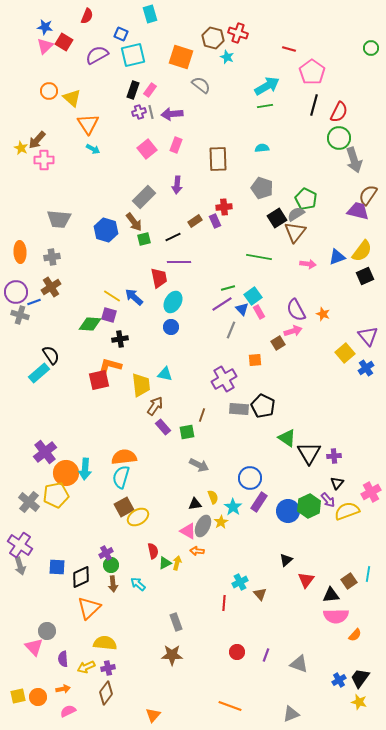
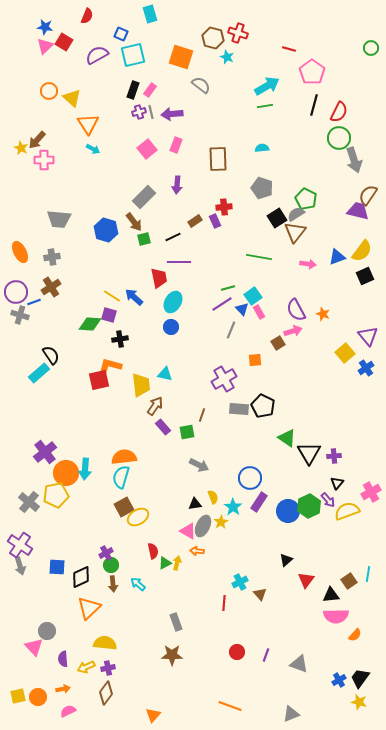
orange ellipse at (20, 252): rotated 25 degrees counterclockwise
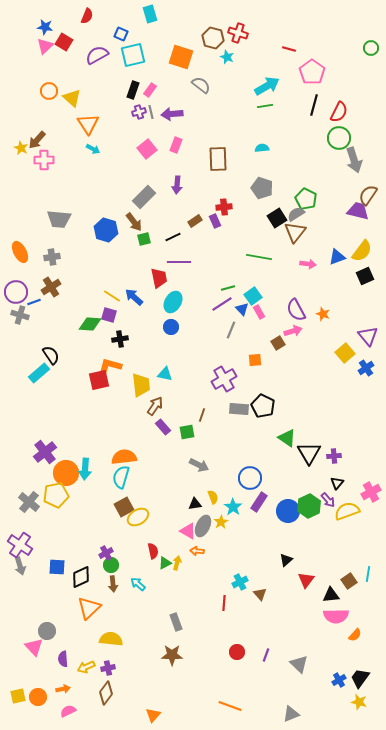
yellow semicircle at (105, 643): moved 6 px right, 4 px up
gray triangle at (299, 664): rotated 24 degrees clockwise
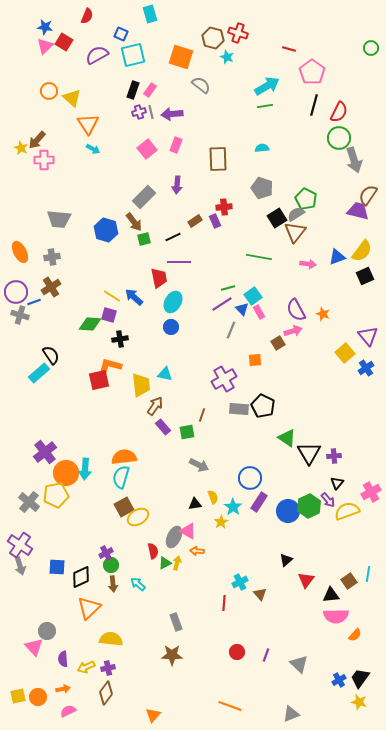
gray ellipse at (203, 526): moved 29 px left, 11 px down
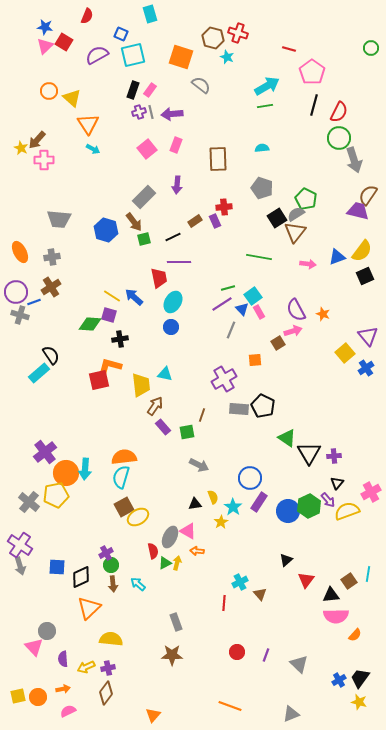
gray ellipse at (174, 537): moved 4 px left
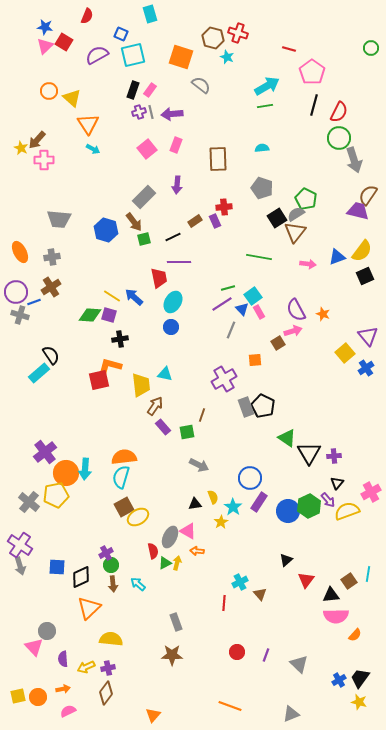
green diamond at (90, 324): moved 9 px up
gray rectangle at (239, 409): moved 7 px right, 2 px up; rotated 66 degrees clockwise
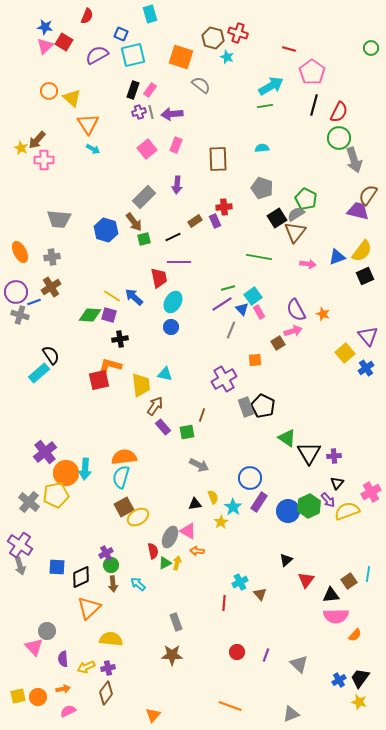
cyan arrow at (267, 86): moved 4 px right
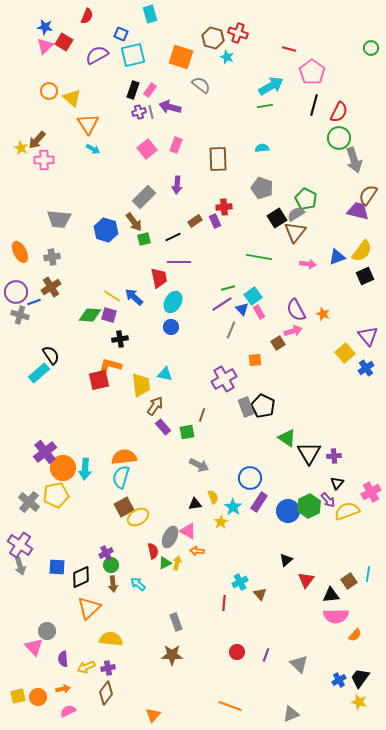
purple arrow at (172, 114): moved 2 px left, 7 px up; rotated 20 degrees clockwise
orange circle at (66, 473): moved 3 px left, 5 px up
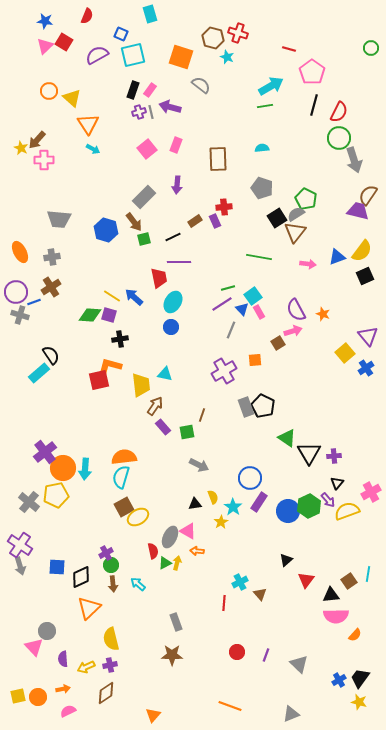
blue star at (45, 27): moved 6 px up
purple cross at (224, 379): moved 8 px up
yellow semicircle at (111, 639): rotated 110 degrees counterclockwise
purple cross at (108, 668): moved 2 px right, 3 px up
brown diamond at (106, 693): rotated 20 degrees clockwise
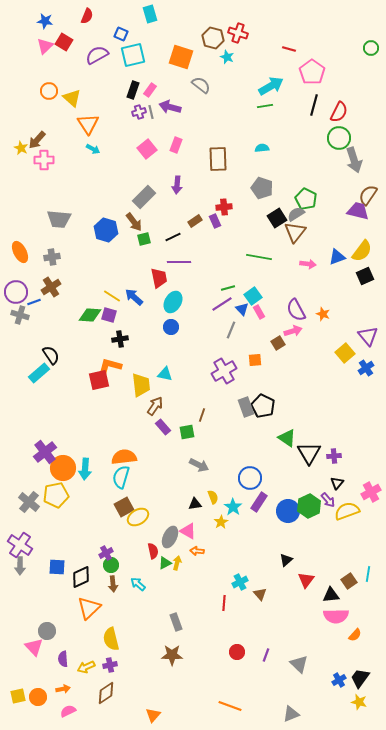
gray arrow at (20, 566): rotated 18 degrees clockwise
